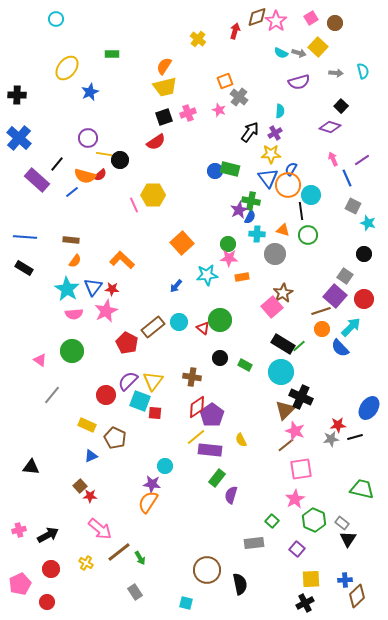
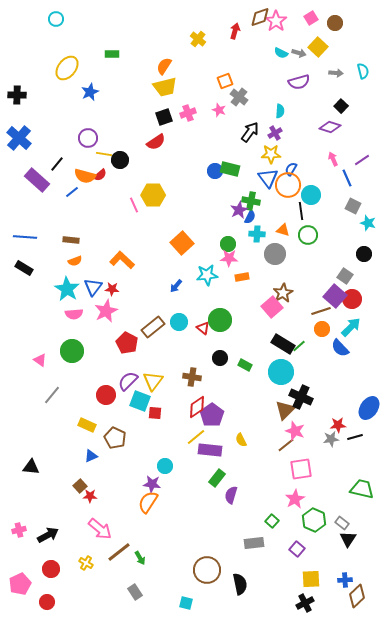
brown diamond at (257, 17): moved 3 px right
orange semicircle at (75, 261): rotated 32 degrees clockwise
red circle at (364, 299): moved 12 px left
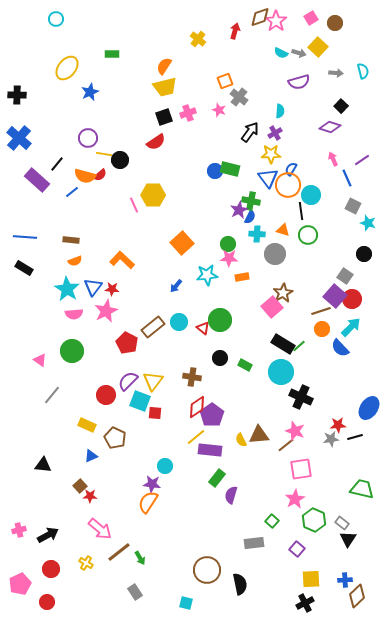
brown triangle at (285, 410): moved 26 px left, 25 px down; rotated 40 degrees clockwise
black triangle at (31, 467): moved 12 px right, 2 px up
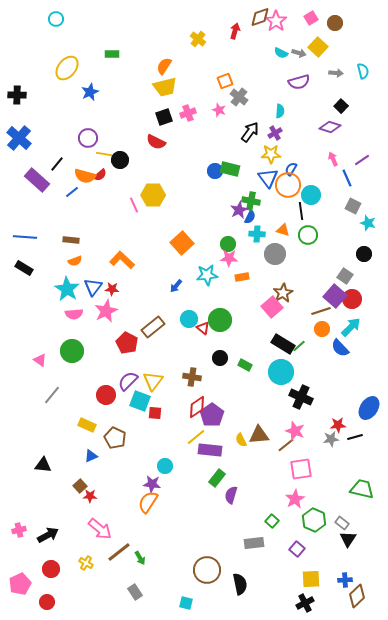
red semicircle at (156, 142): rotated 60 degrees clockwise
cyan circle at (179, 322): moved 10 px right, 3 px up
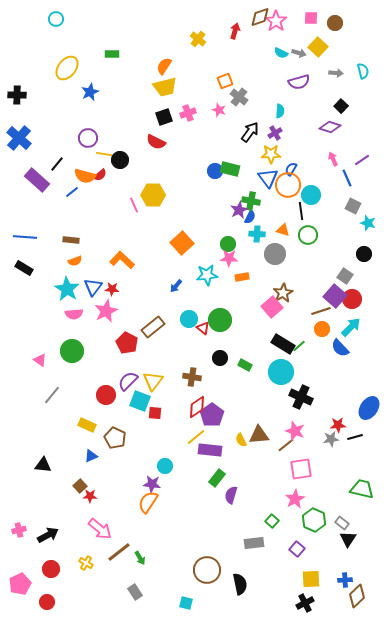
pink square at (311, 18): rotated 32 degrees clockwise
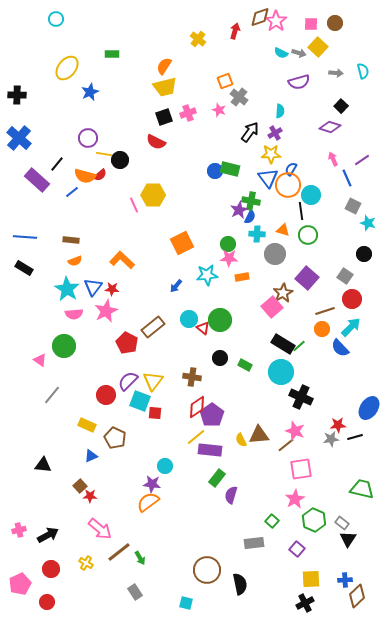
pink square at (311, 18): moved 6 px down
orange square at (182, 243): rotated 15 degrees clockwise
purple square at (335, 296): moved 28 px left, 18 px up
brown line at (321, 311): moved 4 px right
green circle at (72, 351): moved 8 px left, 5 px up
orange semicircle at (148, 502): rotated 20 degrees clockwise
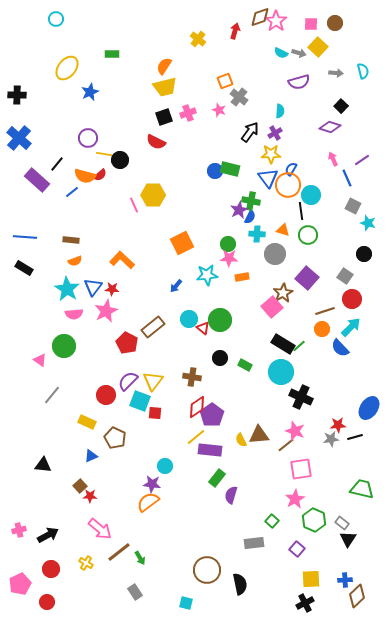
yellow rectangle at (87, 425): moved 3 px up
